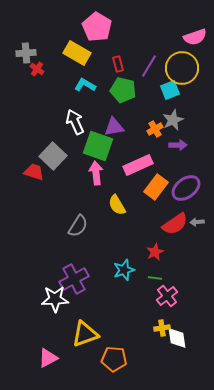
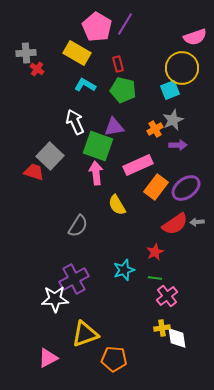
purple line: moved 24 px left, 42 px up
gray square: moved 3 px left
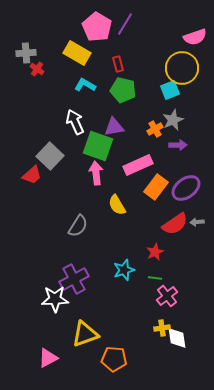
red trapezoid: moved 2 px left, 3 px down; rotated 120 degrees clockwise
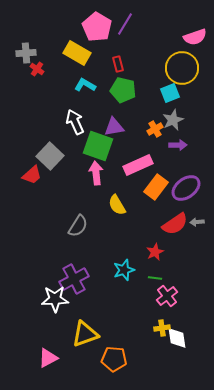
cyan square: moved 3 px down
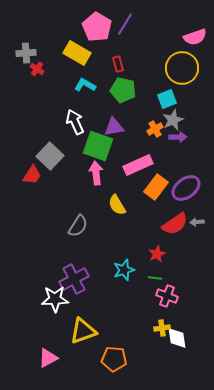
cyan square: moved 3 px left, 6 px down
purple arrow: moved 8 px up
red trapezoid: rotated 15 degrees counterclockwise
red star: moved 2 px right, 2 px down
pink cross: rotated 30 degrees counterclockwise
yellow triangle: moved 2 px left, 3 px up
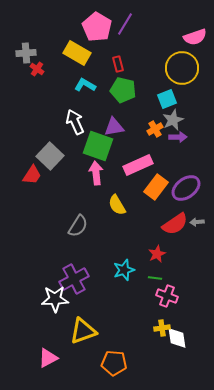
orange pentagon: moved 4 px down
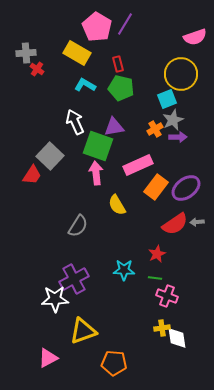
yellow circle: moved 1 px left, 6 px down
green pentagon: moved 2 px left, 2 px up
cyan star: rotated 20 degrees clockwise
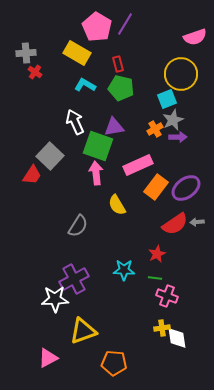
red cross: moved 2 px left, 3 px down
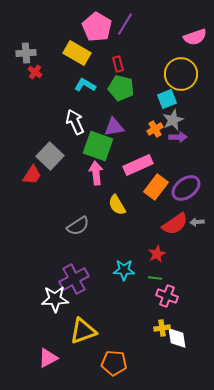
gray semicircle: rotated 25 degrees clockwise
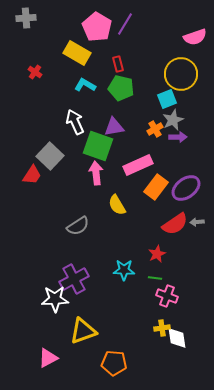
gray cross: moved 35 px up
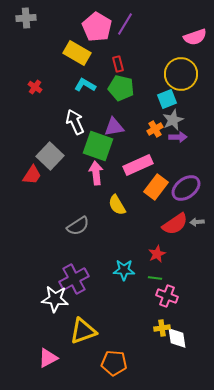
red cross: moved 15 px down
white star: rotated 8 degrees clockwise
